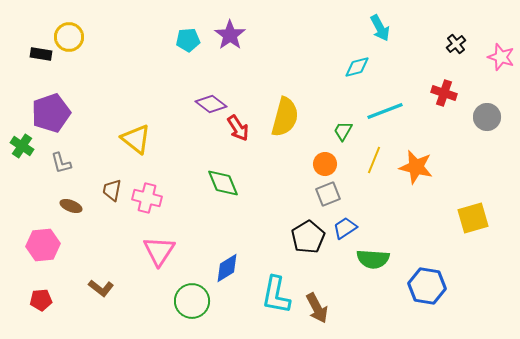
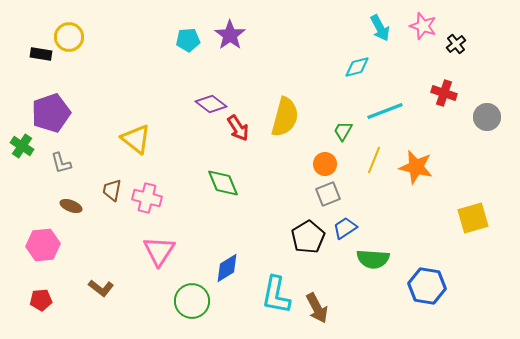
pink star: moved 78 px left, 31 px up
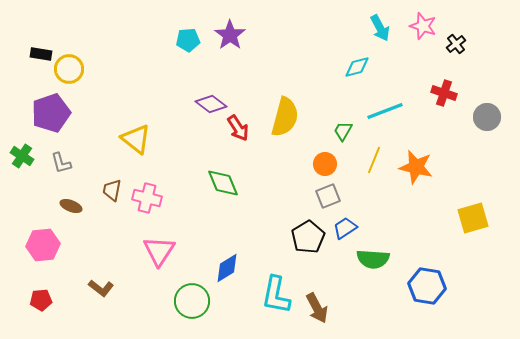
yellow circle: moved 32 px down
green cross: moved 10 px down
gray square: moved 2 px down
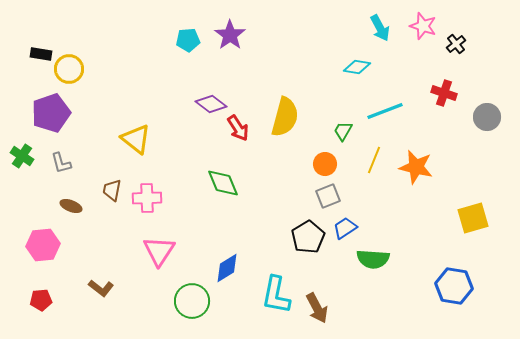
cyan diamond: rotated 24 degrees clockwise
pink cross: rotated 16 degrees counterclockwise
blue hexagon: moved 27 px right
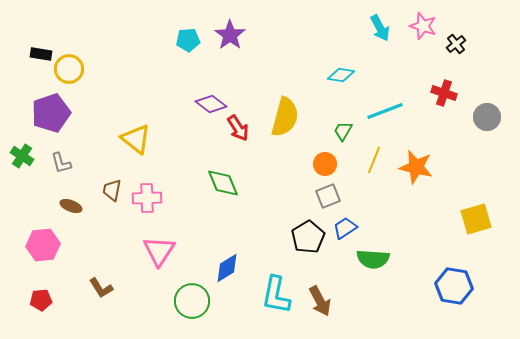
cyan diamond: moved 16 px left, 8 px down
yellow square: moved 3 px right, 1 px down
brown L-shape: rotated 20 degrees clockwise
brown arrow: moved 3 px right, 7 px up
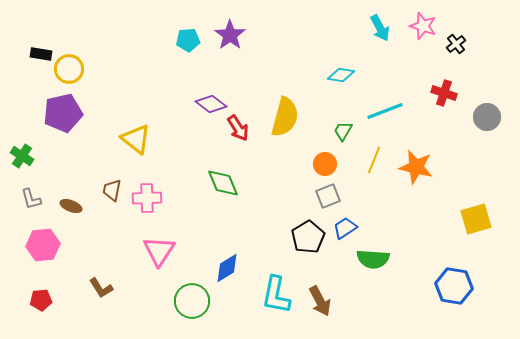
purple pentagon: moved 12 px right; rotated 6 degrees clockwise
gray L-shape: moved 30 px left, 36 px down
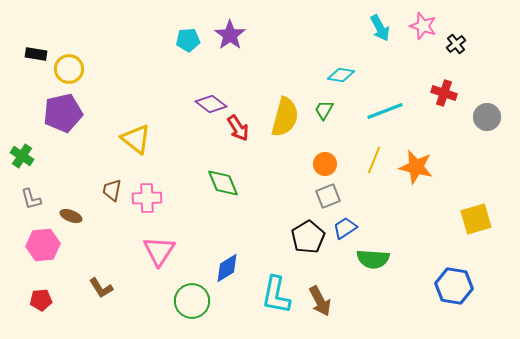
black rectangle: moved 5 px left
green trapezoid: moved 19 px left, 21 px up
brown ellipse: moved 10 px down
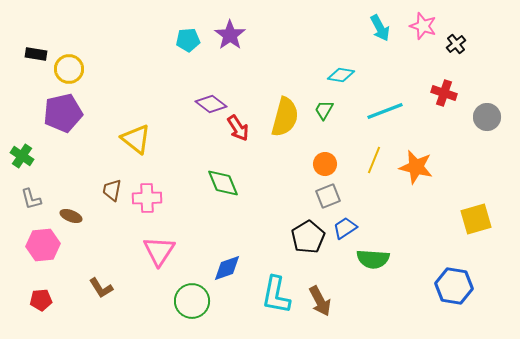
blue diamond: rotated 12 degrees clockwise
